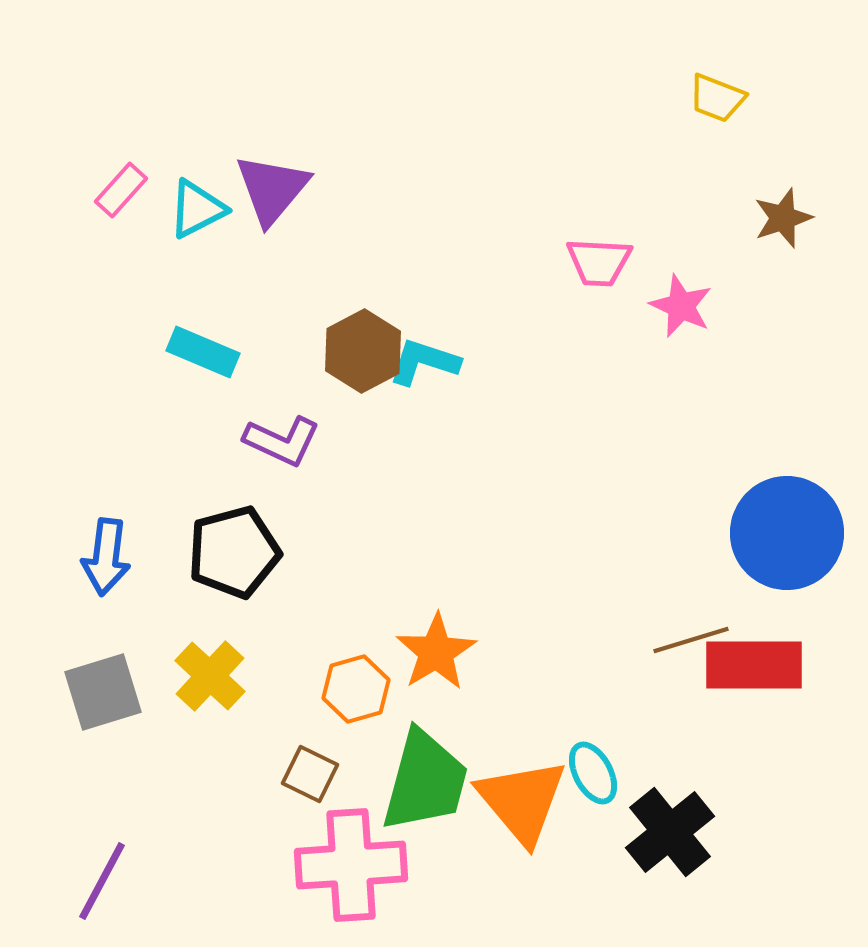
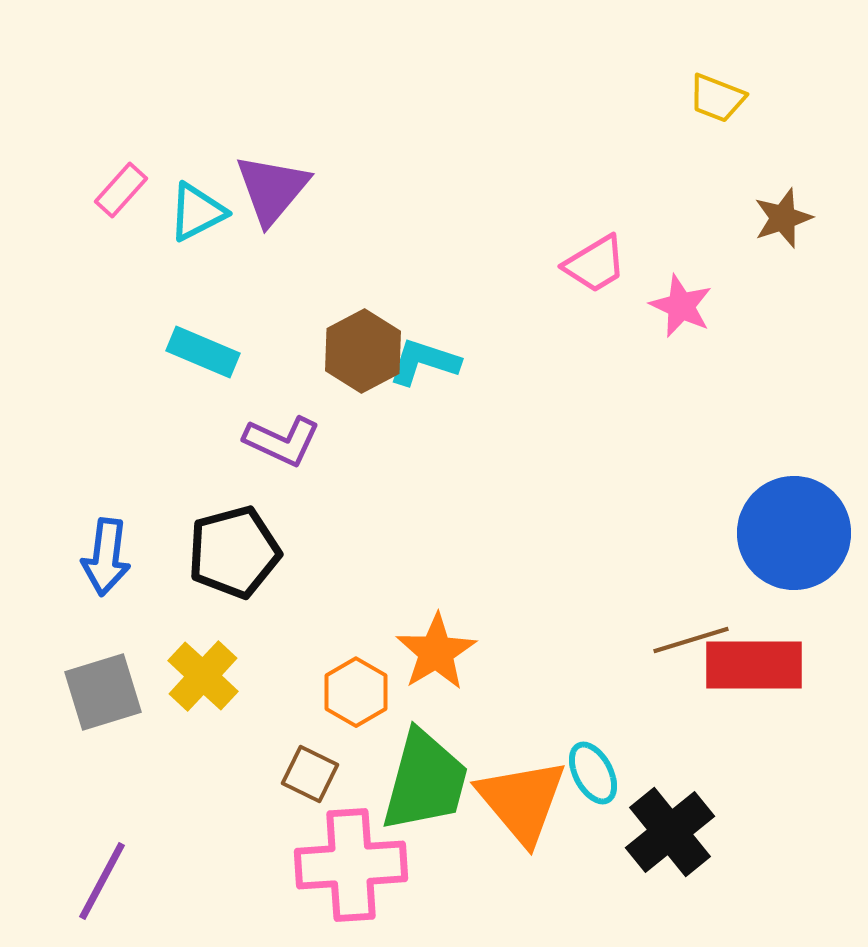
cyan triangle: moved 3 px down
pink trapezoid: moved 4 px left, 2 px down; rotated 34 degrees counterclockwise
blue circle: moved 7 px right
yellow cross: moved 7 px left
orange hexagon: moved 3 px down; rotated 14 degrees counterclockwise
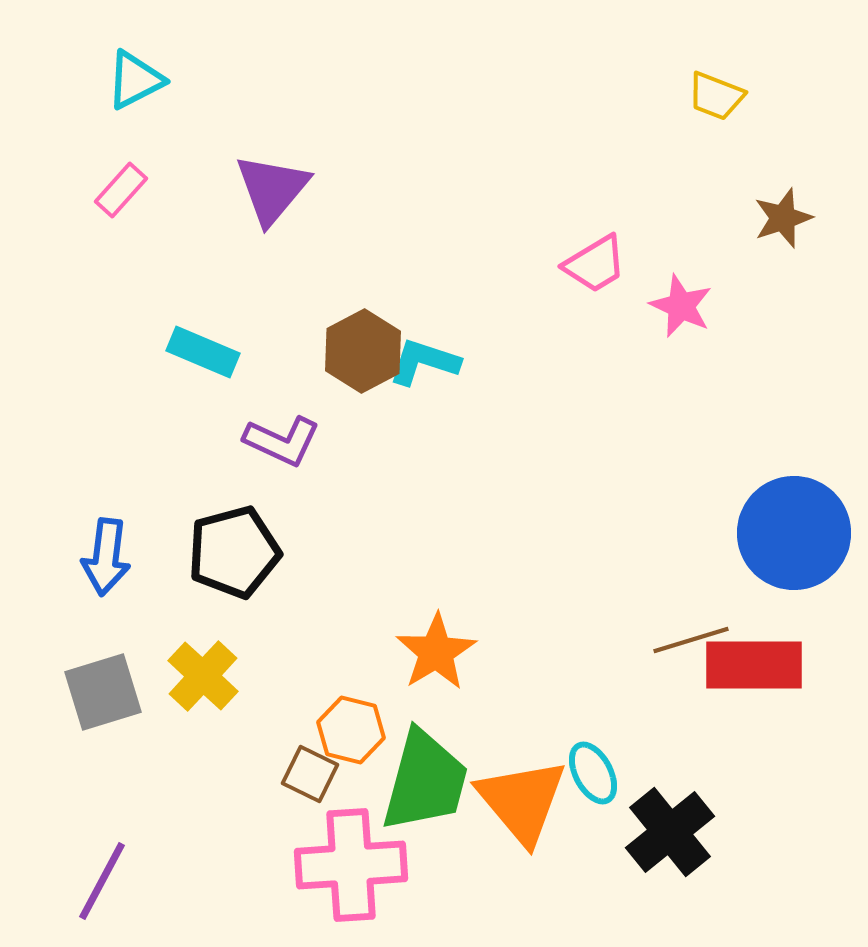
yellow trapezoid: moved 1 px left, 2 px up
cyan triangle: moved 62 px left, 132 px up
orange hexagon: moved 5 px left, 38 px down; rotated 16 degrees counterclockwise
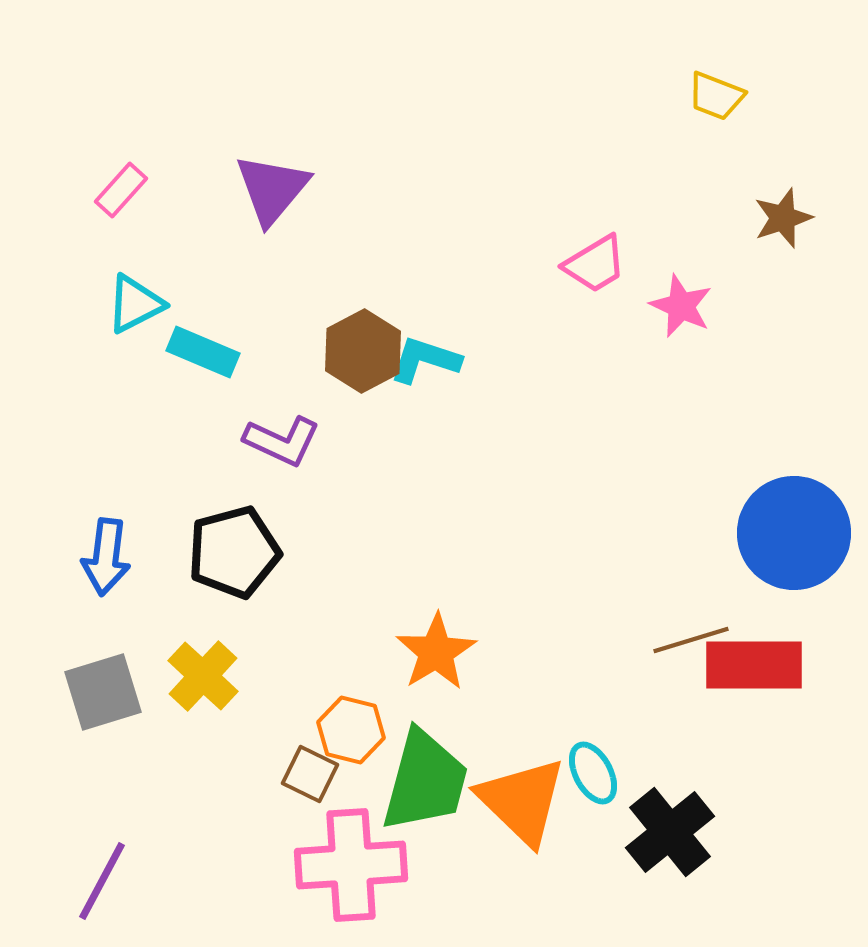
cyan triangle: moved 224 px down
cyan L-shape: moved 1 px right, 2 px up
orange triangle: rotated 6 degrees counterclockwise
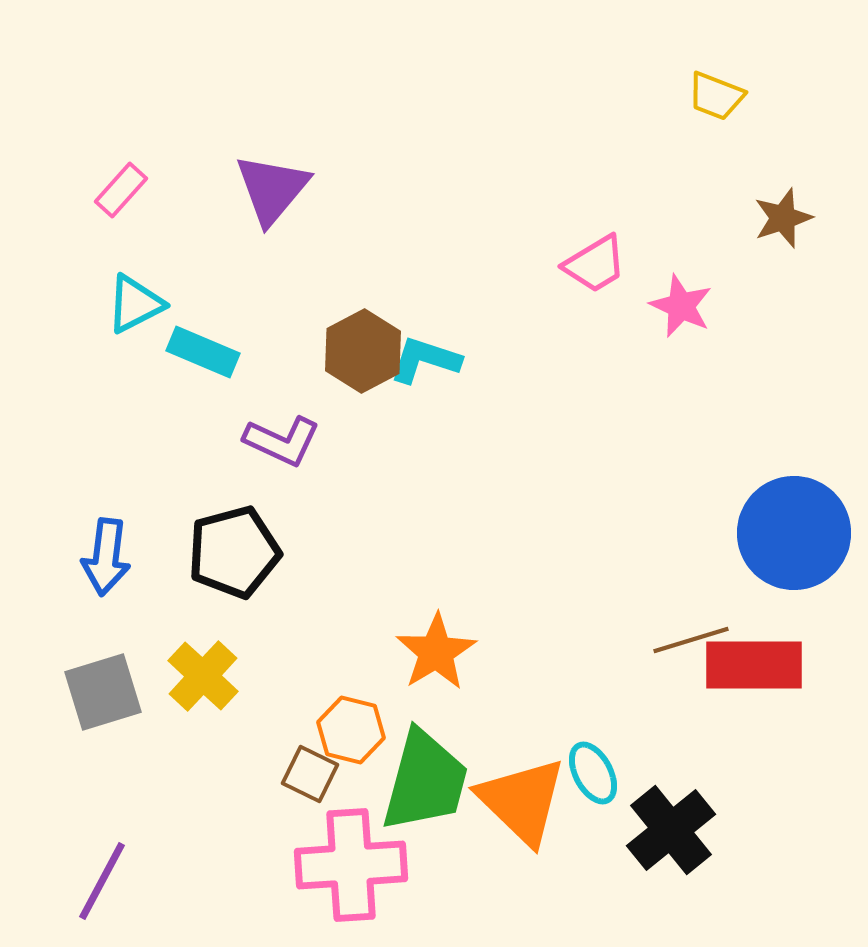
black cross: moved 1 px right, 2 px up
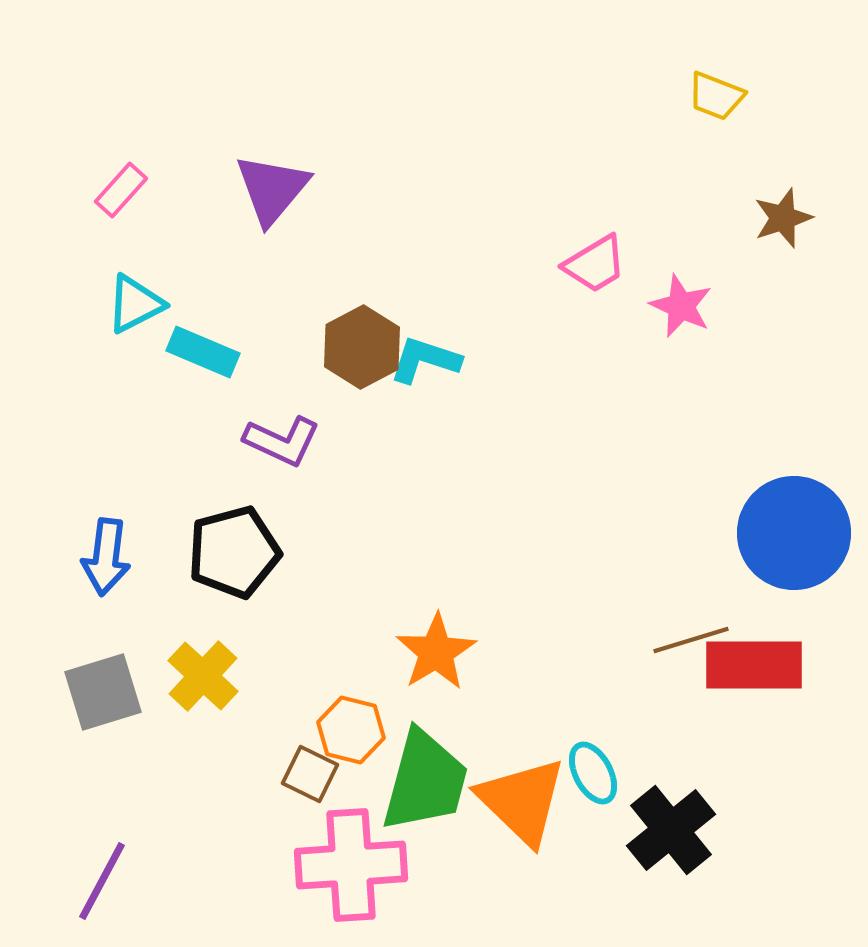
brown hexagon: moved 1 px left, 4 px up
